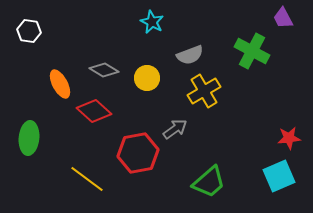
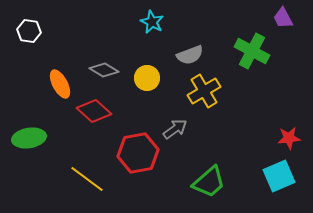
green ellipse: rotated 76 degrees clockwise
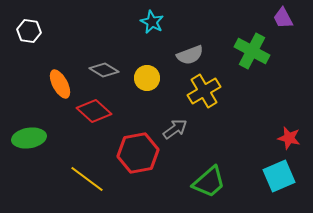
red star: rotated 20 degrees clockwise
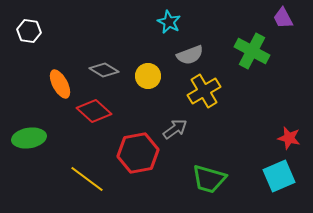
cyan star: moved 17 px right
yellow circle: moved 1 px right, 2 px up
green trapezoid: moved 3 px up; rotated 57 degrees clockwise
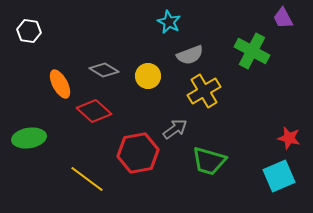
green trapezoid: moved 18 px up
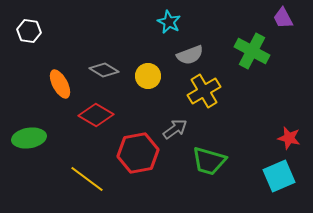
red diamond: moved 2 px right, 4 px down; rotated 12 degrees counterclockwise
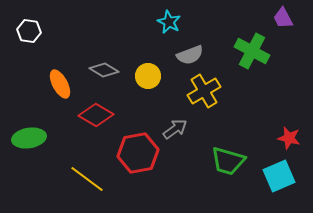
green trapezoid: moved 19 px right
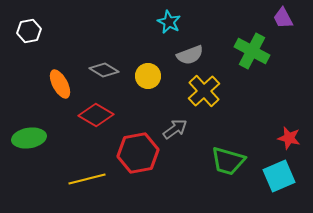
white hexagon: rotated 20 degrees counterclockwise
yellow cross: rotated 12 degrees counterclockwise
yellow line: rotated 51 degrees counterclockwise
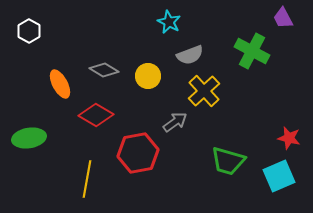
white hexagon: rotated 20 degrees counterclockwise
gray arrow: moved 7 px up
yellow line: rotated 66 degrees counterclockwise
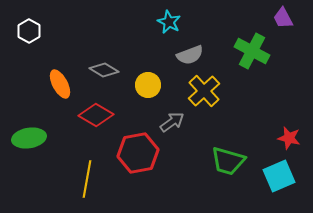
yellow circle: moved 9 px down
gray arrow: moved 3 px left
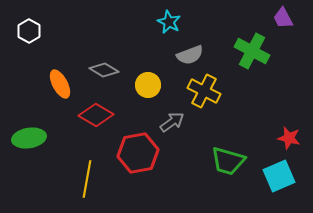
yellow cross: rotated 20 degrees counterclockwise
